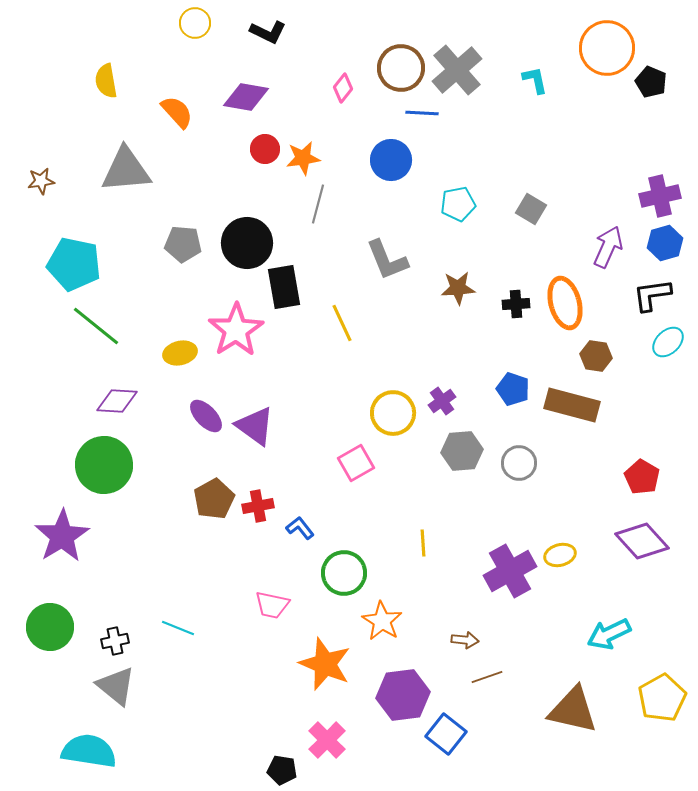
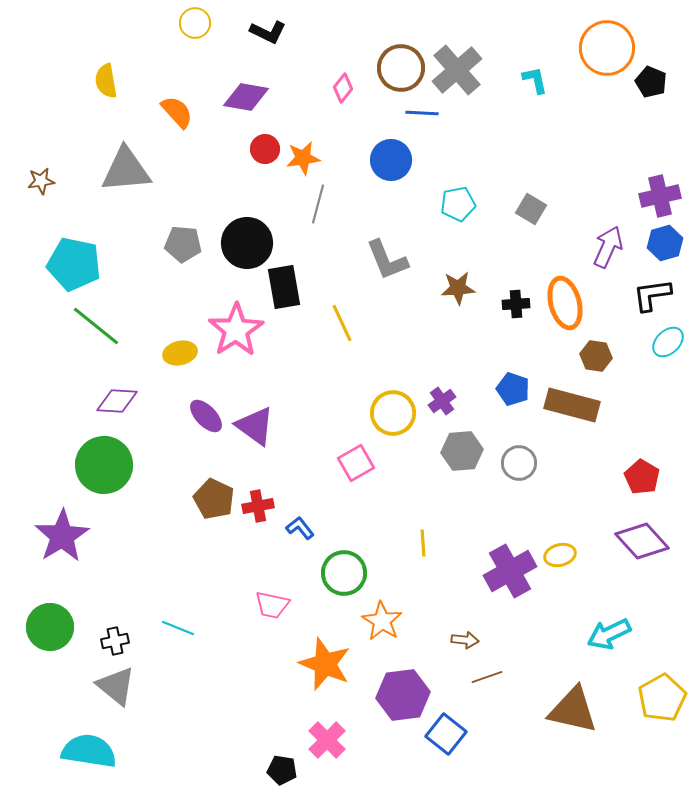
brown pentagon at (214, 499): rotated 18 degrees counterclockwise
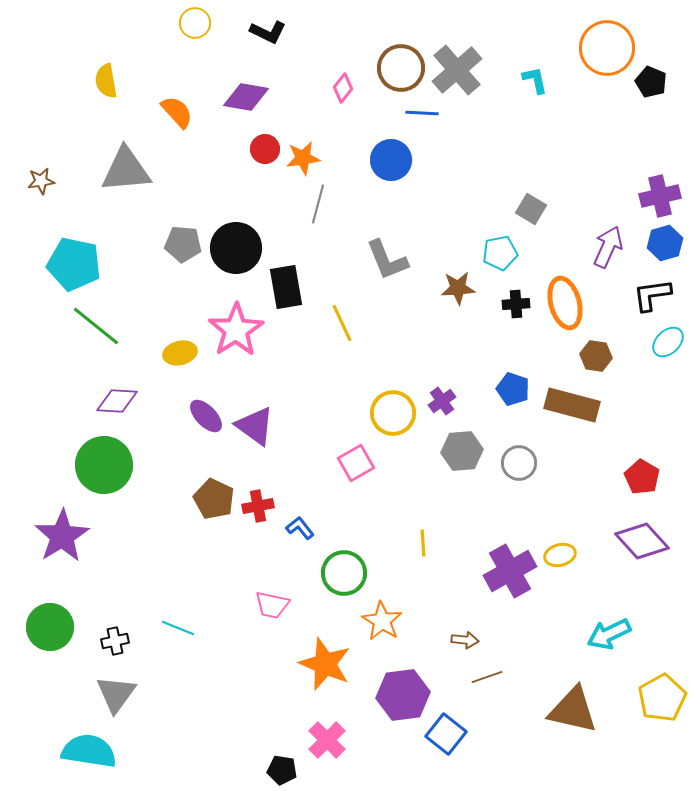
cyan pentagon at (458, 204): moved 42 px right, 49 px down
black circle at (247, 243): moved 11 px left, 5 px down
black rectangle at (284, 287): moved 2 px right
gray triangle at (116, 686): moved 8 px down; rotated 27 degrees clockwise
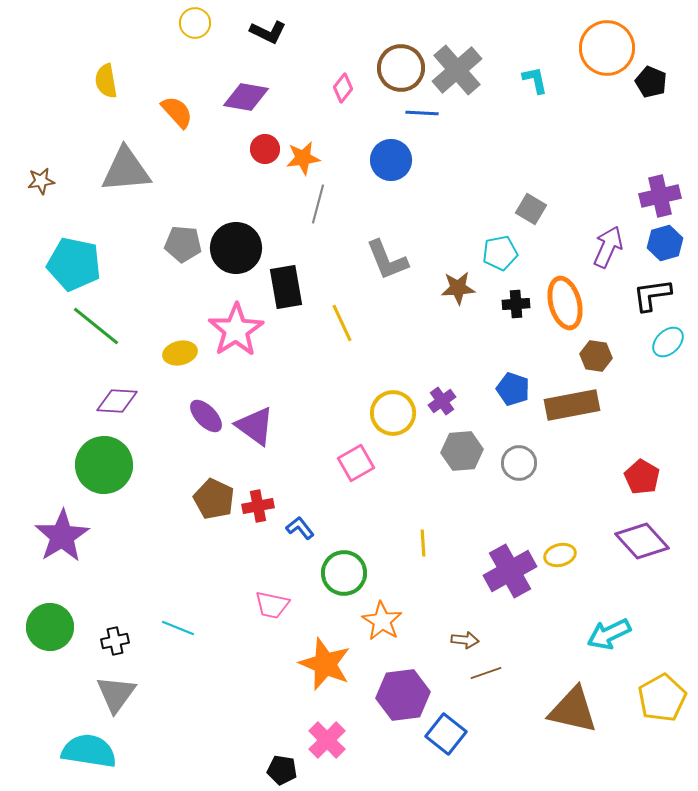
brown rectangle at (572, 405): rotated 26 degrees counterclockwise
brown line at (487, 677): moved 1 px left, 4 px up
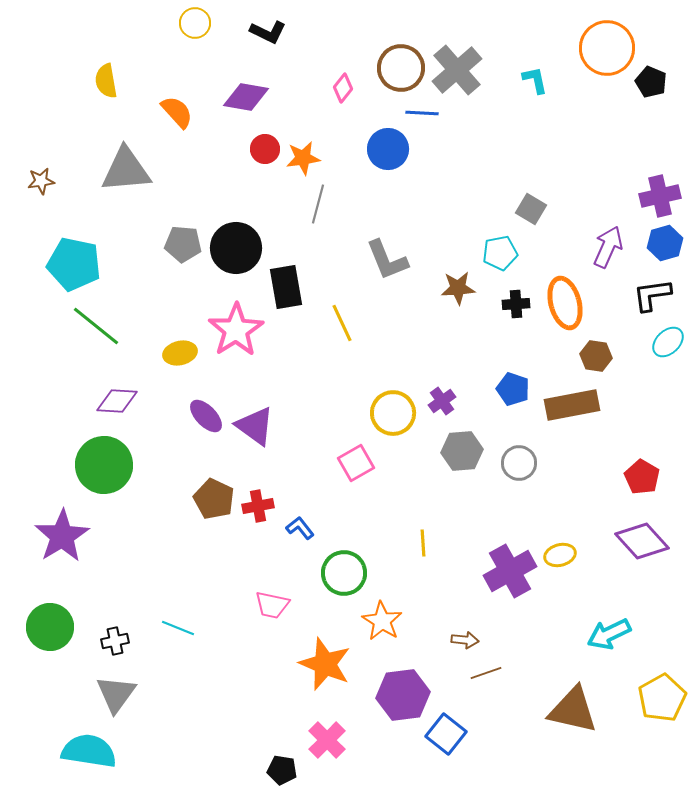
blue circle at (391, 160): moved 3 px left, 11 px up
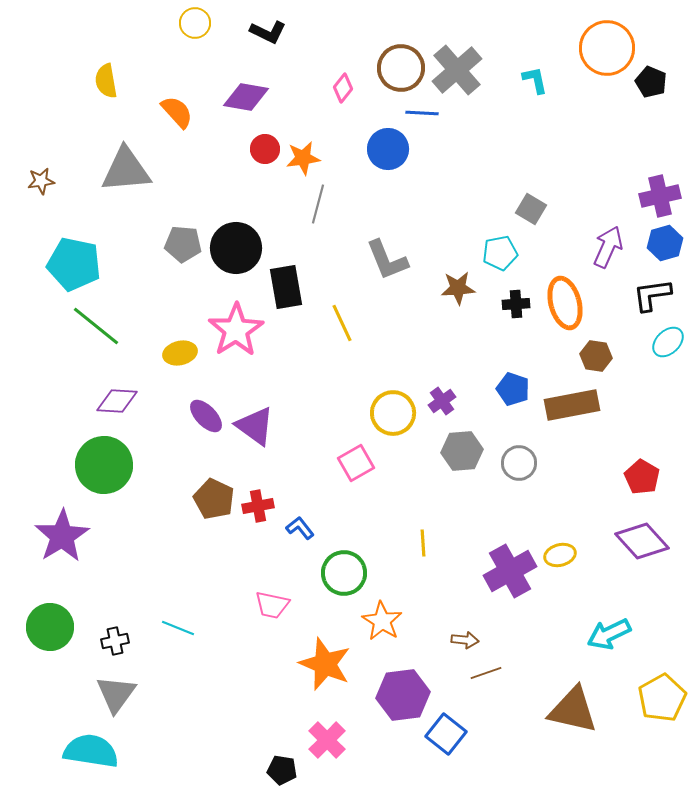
cyan semicircle at (89, 751): moved 2 px right
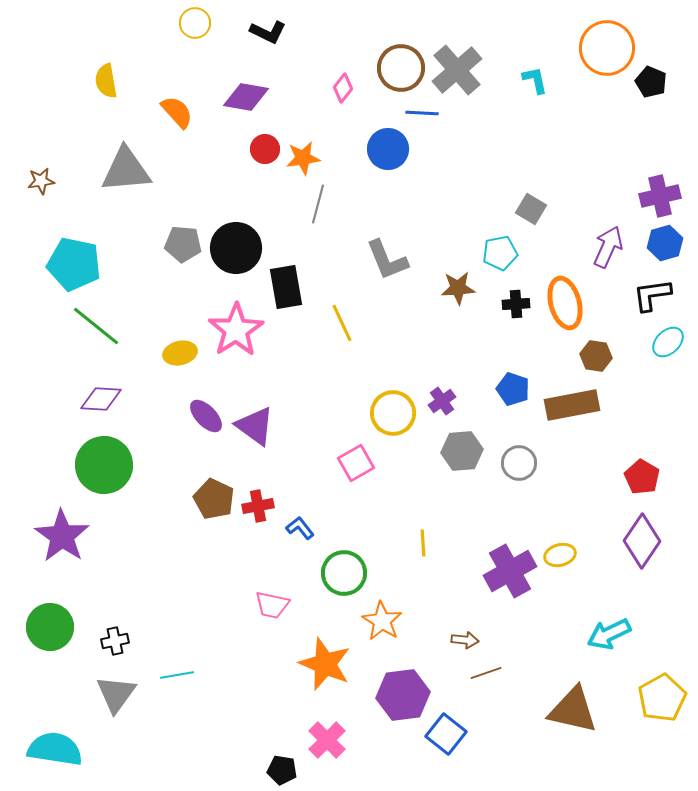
purple diamond at (117, 401): moved 16 px left, 2 px up
purple star at (62, 536): rotated 6 degrees counterclockwise
purple diamond at (642, 541): rotated 76 degrees clockwise
cyan line at (178, 628): moved 1 px left, 47 px down; rotated 32 degrees counterclockwise
cyan semicircle at (91, 751): moved 36 px left, 2 px up
